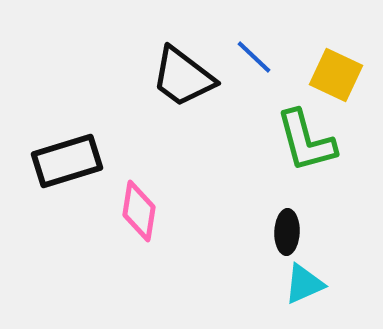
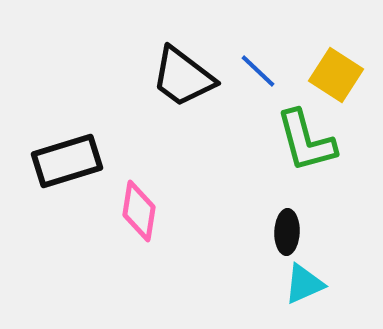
blue line: moved 4 px right, 14 px down
yellow square: rotated 8 degrees clockwise
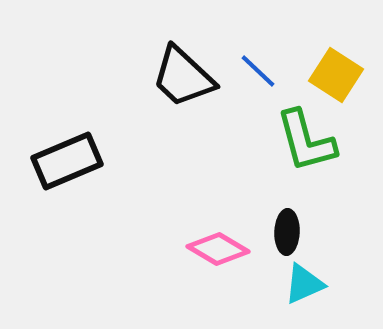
black trapezoid: rotated 6 degrees clockwise
black rectangle: rotated 6 degrees counterclockwise
pink diamond: moved 79 px right, 38 px down; rotated 68 degrees counterclockwise
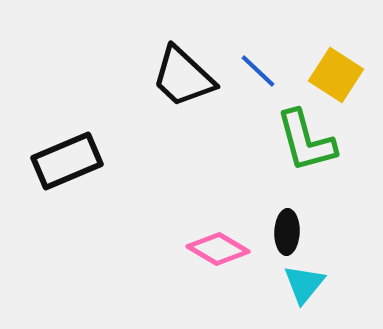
cyan triangle: rotated 27 degrees counterclockwise
